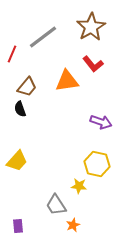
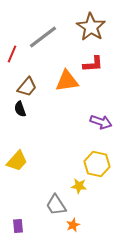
brown star: rotated 8 degrees counterclockwise
red L-shape: rotated 55 degrees counterclockwise
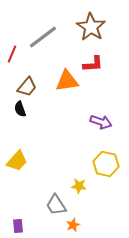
yellow hexagon: moved 9 px right
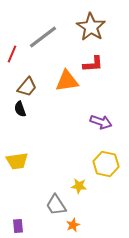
yellow trapezoid: rotated 40 degrees clockwise
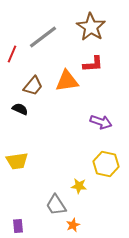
brown trapezoid: moved 6 px right, 1 px up
black semicircle: rotated 133 degrees clockwise
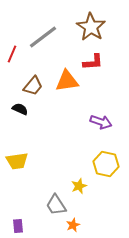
red L-shape: moved 2 px up
yellow star: rotated 28 degrees counterclockwise
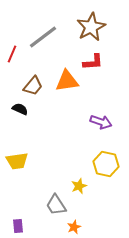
brown star: rotated 12 degrees clockwise
orange star: moved 1 px right, 2 px down
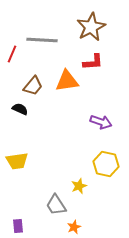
gray line: moved 1 px left, 3 px down; rotated 40 degrees clockwise
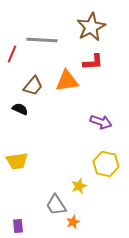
orange star: moved 1 px left, 5 px up
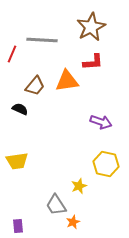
brown trapezoid: moved 2 px right
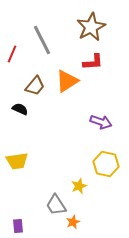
gray line: rotated 60 degrees clockwise
orange triangle: rotated 25 degrees counterclockwise
